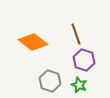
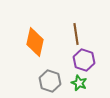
brown line: rotated 10 degrees clockwise
orange diamond: moved 2 px right; rotated 64 degrees clockwise
green star: moved 2 px up
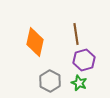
purple hexagon: rotated 25 degrees clockwise
gray hexagon: rotated 10 degrees clockwise
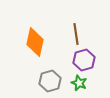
gray hexagon: rotated 15 degrees clockwise
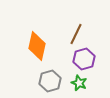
brown line: rotated 35 degrees clockwise
orange diamond: moved 2 px right, 4 px down
purple hexagon: moved 1 px up
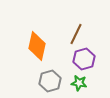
green star: rotated 14 degrees counterclockwise
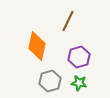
brown line: moved 8 px left, 13 px up
purple hexagon: moved 5 px left, 2 px up
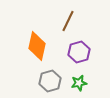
purple hexagon: moved 5 px up
green star: rotated 21 degrees counterclockwise
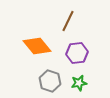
orange diamond: rotated 52 degrees counterclockwise
purple hexagon: moved 2 px left, 1 px down; rotated 10 degrees clockwise
gray hexagon: rotated 25 degrees counterclockwise
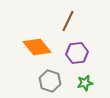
orange diamond: moved 1 px down
green star: moved 6 px right
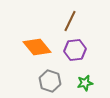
brown line: moved 2 px right
purple hexagon: moved 2 px left, 3 px up
